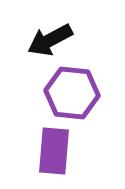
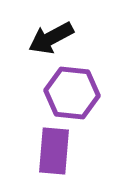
black arrow: moved 1 px right, 2 px up
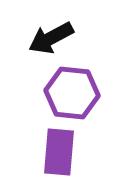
purple rectangle: moved 5 px right, 1 px down
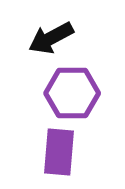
purple hexagon: rotated 6 degrees counterclockwise
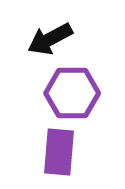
black arrow: moved 1 px left, 1 px down
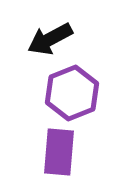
purple hexagon: rotated 22 degrees counterclockwise
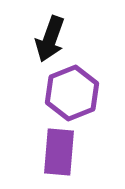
black arrow: rotated 42 degrees counterclockwise
